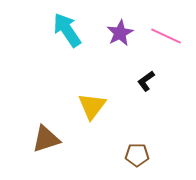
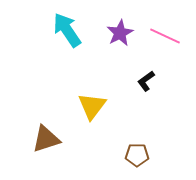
pink line: moved 1 px left
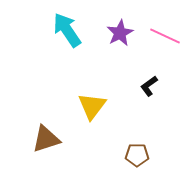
black L-shape: moved 3 px right, 5 px down
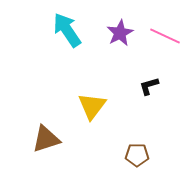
black L-shape: rotated 20 degrees clockwise
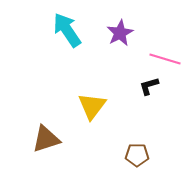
pink line: moved 23 px down; rotated 8 degrees counterclockwise
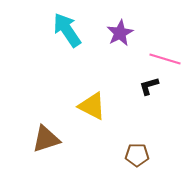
yellow triangle: rotated 40 degrees counterclockwise
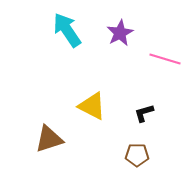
black L-shape: moved 5 px left, 27 px down
brown triangle: moved 3 px right
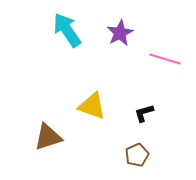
yellow triangle: rotated 8 degrees counterclockwise
brown triangle: moved 1 px left, 2 px up
brown pentagon: rotated 25 degrees counterclockwise
